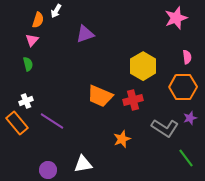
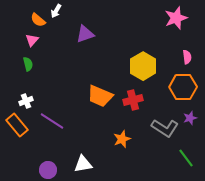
orange semicircle: rotated 112 degrees clockwise
orange rectangle: moved 2 px down
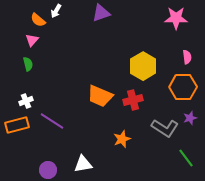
pink star: rotated 20 degrees clockwise
purple triangle: moved 16 px right, 21 px up
orange rectangle: rotated 65 degrees counterclockwise
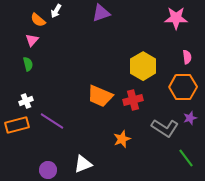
white triangle: rotated 12 degrees counterclockwise
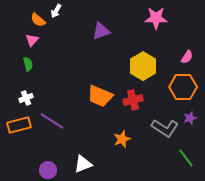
purple triangle: moved 18 px down
pink star: moved 20 px left
pink semicircle: rotated 40 degrees clockwise
white cross: moved 3 px up
orange rectangle: moved 2 px right
